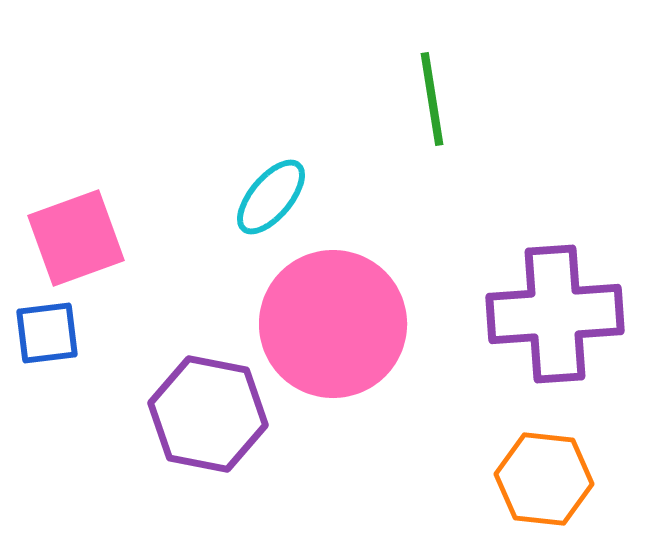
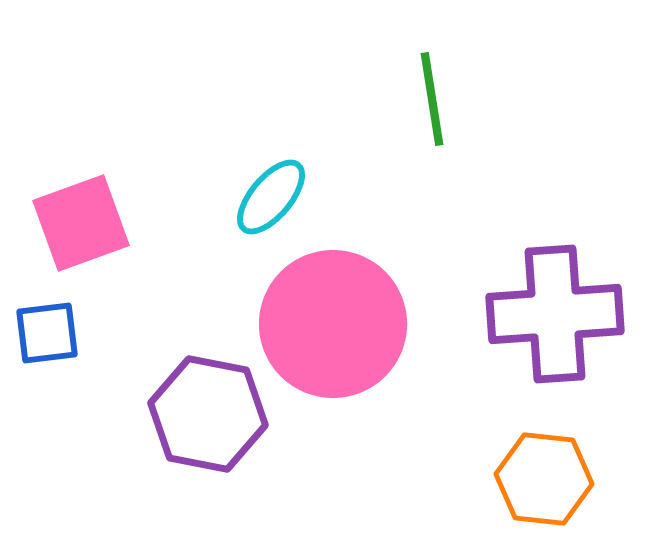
pink square: moved 5 px right, 15 px up
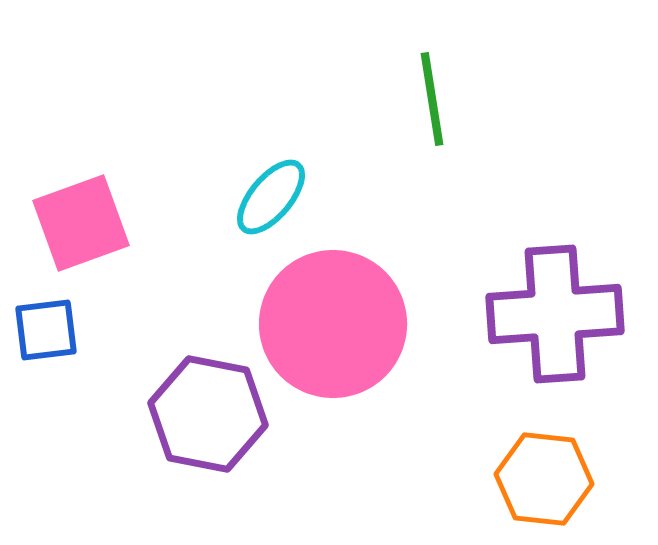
blue square: moved 1 px left, 3 px up
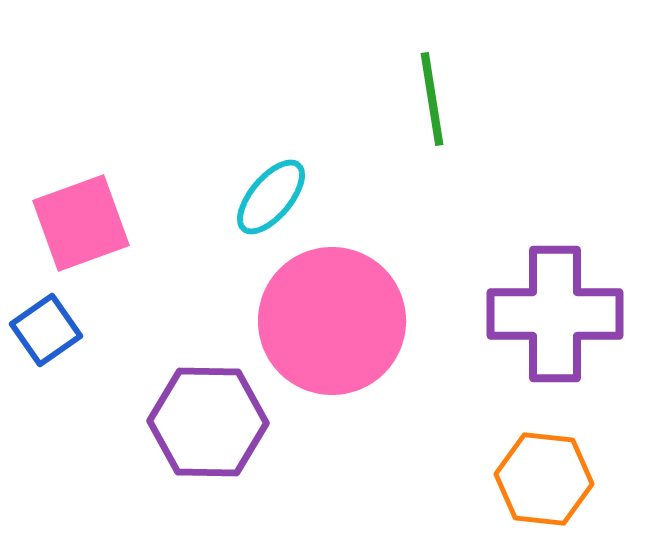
purple cross: rotated 4 degrees clockwise
pink circle: moved 1 px left, 3 px up
blue square: rotated 28 degrees counterclockwise
purple hexagon: moved 8 px down; rotated 10 degrees counterclockwise
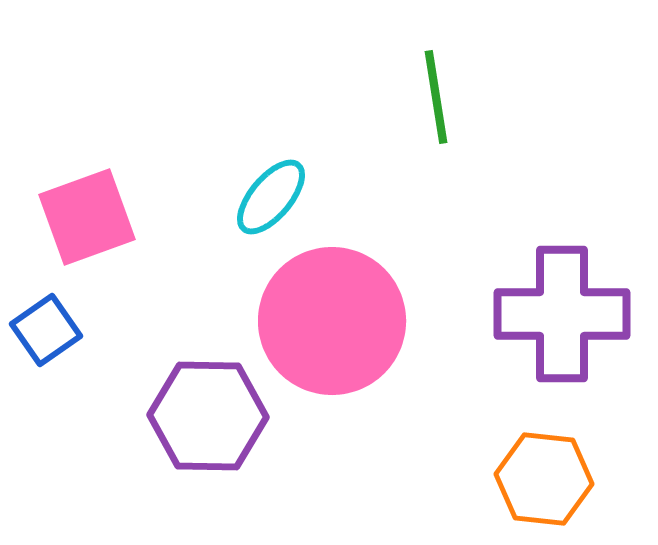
green line: moved 4 px right, 2 px up
pink square: moved 6 px right, 6 px up
purple cross: moved 7 px right
purple hexagon: moved 6 px up
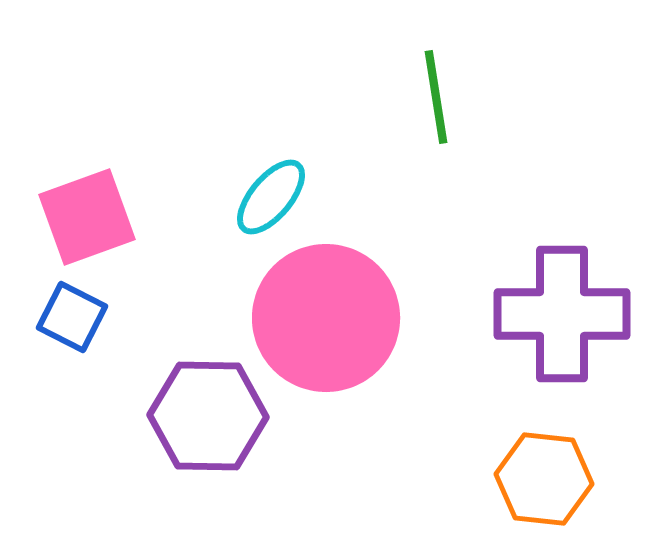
pink circle: moved 6 px left, 3 px up
blue square: moved 26 px right, 13 px up; rotated 28 degrees counterclockwise
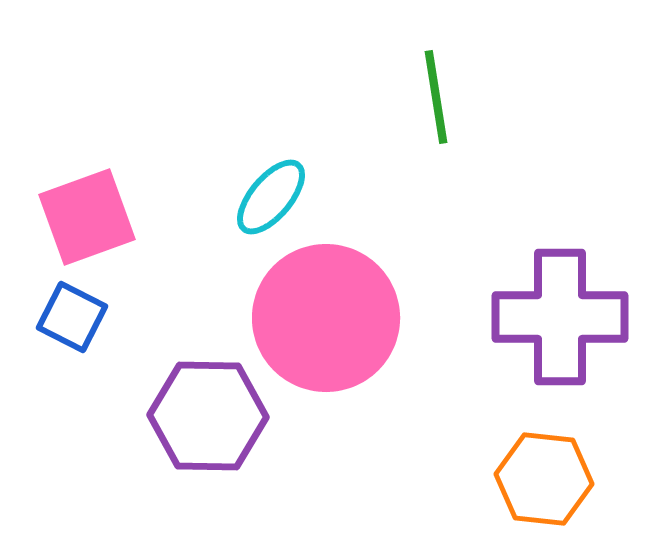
purple cross: moved 2 px left, 3 px down
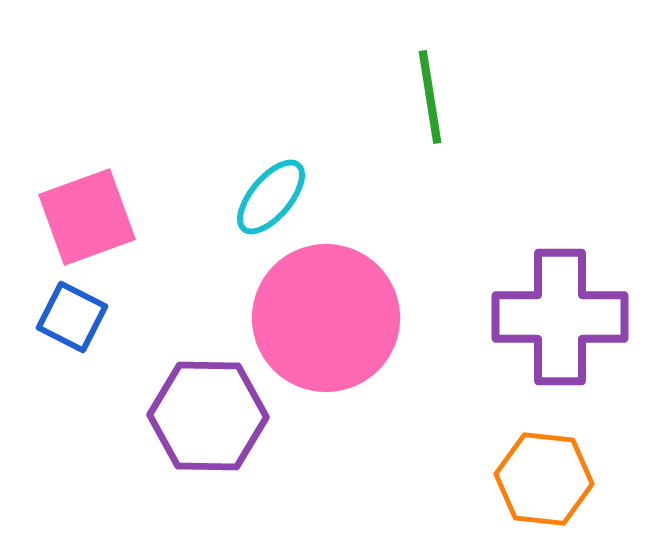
green line: moved 6 px left
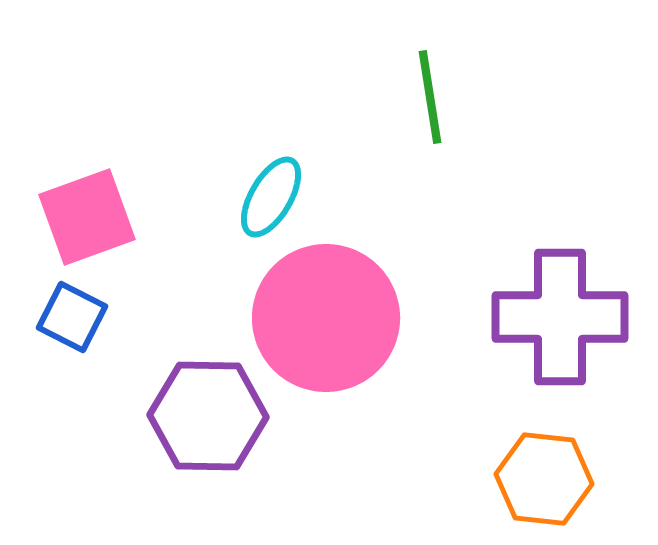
cyan ellipse: rotated 10 degrees counterclockwise
